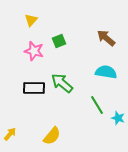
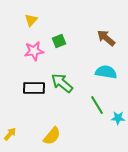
pink star: rotated 24 degrees counterclockwise
cyan star: rotated 16 degrees counterclockwise
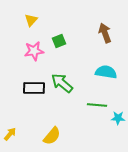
brown arrow: moved 1 px left, 5 px up; rotated 30 degrees clockwise
green line: rotated 54 degrees counterclockwise
